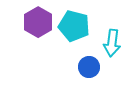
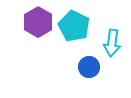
cyan pentagon: rotated 12 degrees clockwise
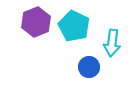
purple hexagon: moved 2 px left; rotated 8 degrees clockwise
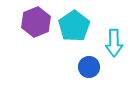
cyan pentagon: rotated 12 degrees clockwise
cyan arrow: moved 2 px right; rotated 8 degrees counterclockwise
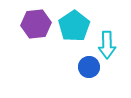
purple hexagon: moved 2 px down; rotated 16 degrees clockwise
cyan arrow: moved 7 px left, 2 px down
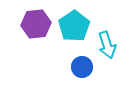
cyan arrow: rotated 16 degrees counterclockwise
blue circle: moved 7 px left
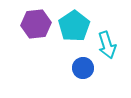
blue circle: moved 1 px right, 1 px down
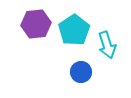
cyan pentagon: moved 4 px down
blue circle: moved 2 px left, 4 px down
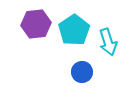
cyan arrow: moved 1 px right, 3 px up
blue circle: moved 1 px right
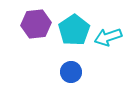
cyan arrow: moved 5 px up; rotated 88 degrees clockwise
blue circle: moved 11 px left
